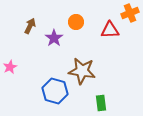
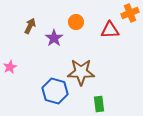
brown star: moved 1 px left, 1 px down; rotated 8 degrees counterclockwise
green rectangle: moved 2 px left, 1 px down
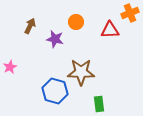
purple star: moved 1 px right, 1 px down; rotated 24 degrees counterclockwise
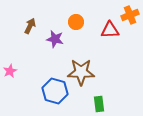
orange cross: moved 2 px down
pink star: moved 4 px down
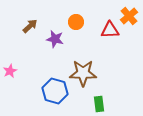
orange cross: moved 1 px left, 1 px down; rotated 18 degrees counterclockwise
brown arrow: rotated 21 degrees clockwise
brown star: moved 2 px right, 1 px down
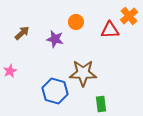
brown arrow: moved 8 px left, 7 px down
green rectangle: moved 2 px right
